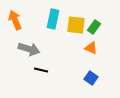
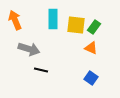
cyan rectangle: rotated 12 degrees counterclockwise
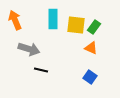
blue square: moved 1 px left, 1 px up
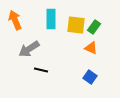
cyan rectangle: moved 2 px left
gray arrow: rotated 130 degrees clockwise
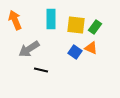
green rectangle: moved 1 px right
blue square: moved 15 px left, 25 px up
